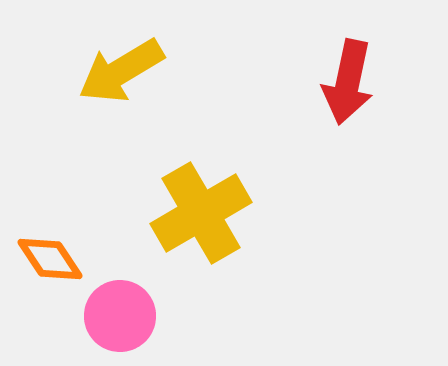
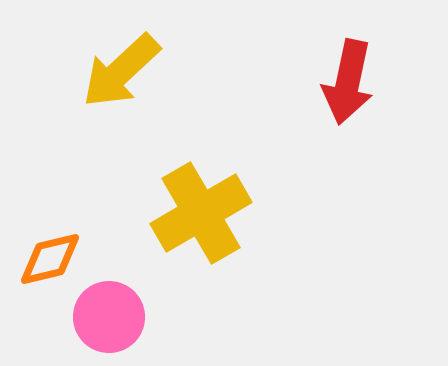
yellow arrow: rotated 12 degrees counterclockwise
orange diamond: rotated 70 degrees counterclockwise
pink circle: moved 11 px left, 1 px down
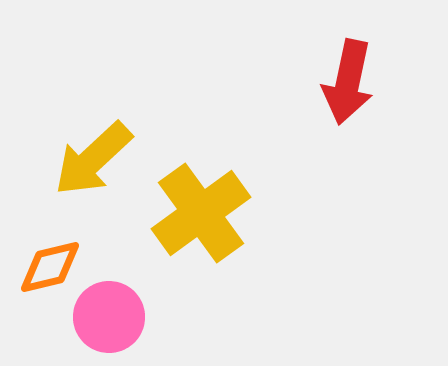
yellow arrow: moved 28 px left, 88 px down
yellow cross: rotated 6 degrees counterclockwise
orange diamond: moved 8 px down
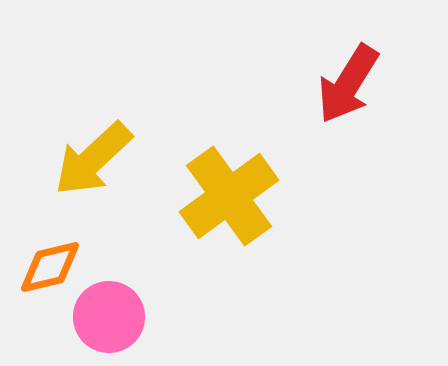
red arrow: moved 2 px down; rotated 20 degrees clockwise
yellow cross: moved 28 px right, 17 px up
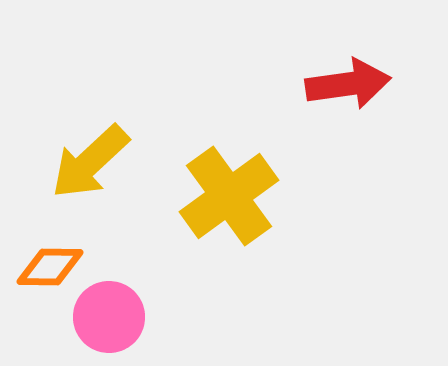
red arrow: rotated 130 degrees counterclockwise
yellow arrow: moved 3 px left, 3 px down
orange diamond: rotated 14 degrees clockwise
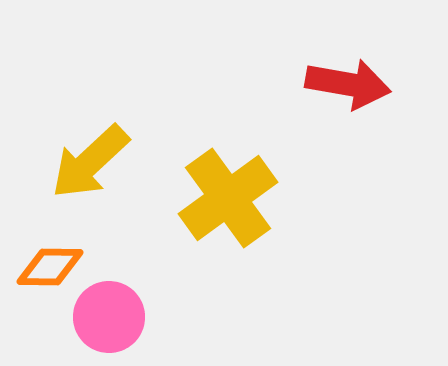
red arrow: rotated 18 degrees clockwise
yellow cross: moved 1 px left, 2 px down
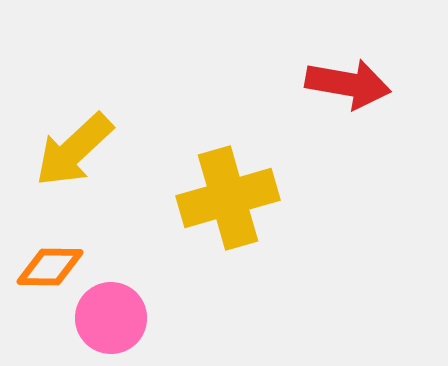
yellow arrow: moved 16 px left, 12 px up
yellow cross: rotated 20 degrees clockwise
pink circle: moved 2 px right, 1 px down
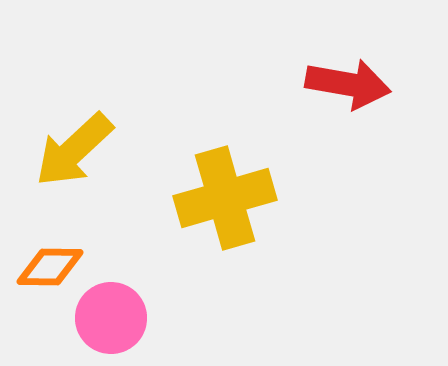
yellow cross: moved 3 px left
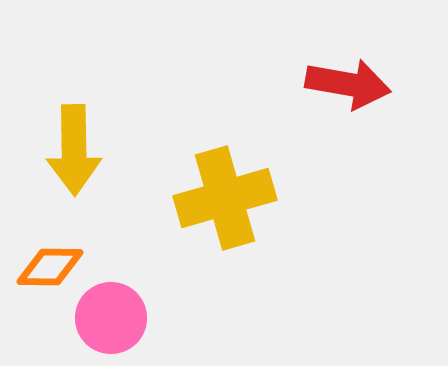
yellow arrow: rotated 48 degrees counterclockwise
